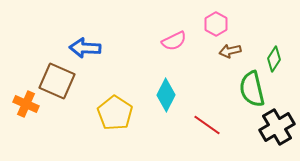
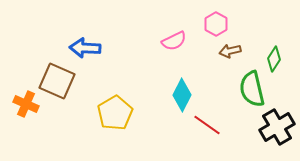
cyan diamond: moved 16 px right
yellow pentagon: rotated 8 degrees clockwise
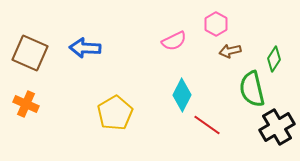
brown square: moved 27 px left, 28 px up
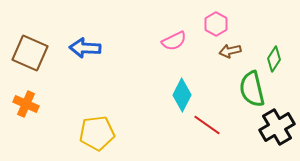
yellow pentagon: moved 18 px left, 20 px down; rotated 24 degrees clockwise
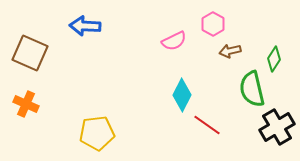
pink hexagon: moved 3 px left
blue arrow: moved 22 px up
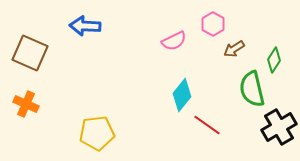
brown arrow: moved 4 px right, 2 px up; rotated 20 degrees counterclockwise
green diamond: moved 1 px down
cyan diamond: rotated 12 degrees clockwise
black cross: moved 2 px right
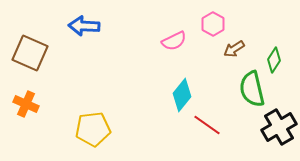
blue arrow: moved 1 px left
yellow pentagon: moved 4 px left, 4 px up
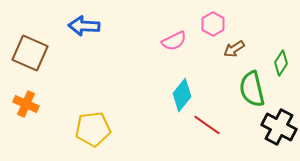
green diamond: moved 7 px right, 3 px down
black cross: rotated 32 degrees counterclockwise
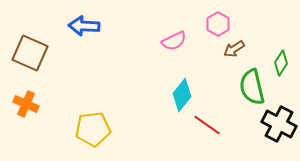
pink hexagon: moved 5 px right
green semicircle: moved 2 px up
black cross: moved 3 px up
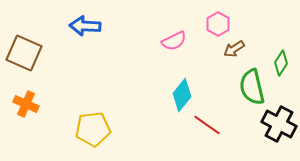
blue arrow: moved 1 px right
brown square: moved 6 px left
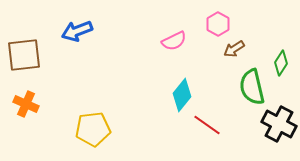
blue arrow: moved 8 px left, 5 px down; rotated 24 degrees counterclockwise
brown square: moved 2 px down; rotated 30 degrees counterclockwise
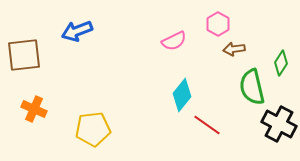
brown arrow: rotated 25 degrees clockwise
orange cross: moved 8 px right, 5 px down
